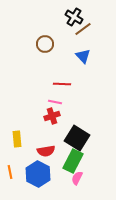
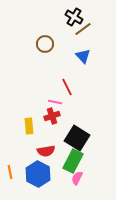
red line: moved 5 px right, 3 px down; rotated 60 degrees clockwise
yellow rectangle: moved 12 px right, 13 px up
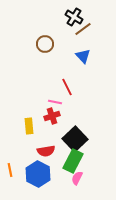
black square: moved 2 px left, 1 px down; rotated 15 degrees clockwise
orange line: moved 2 px up
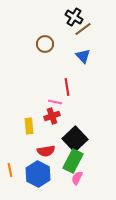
red line: rotated 18 degrees clockwise
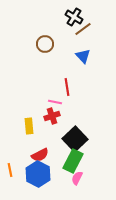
red semicircle: moved 6 px left, 4 px down; rotated 18 degrees counterclockwise
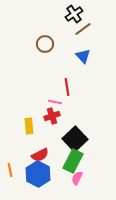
black cross: moved 3 px up; rotated 24 degrees clockwise
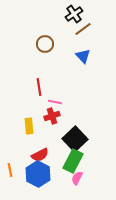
red line: moved 28 px left
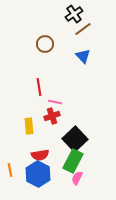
red semicircle: rotated 18 degrees clockwise
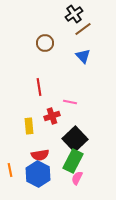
brown circle: moved 1 px up
pink line: moved 15 px right
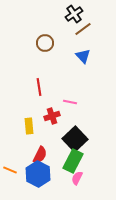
red semicircle: rotated 54 degrees counterclockwise
orange line: rotated 56 degrees counterclockwise
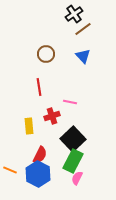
brown circle: moved 1 px right, 11 px down
black square: moved 2 px left
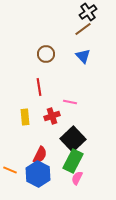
black cross: moved 14 px right, 2 px up
yellow rectangle: moved 4 px left, 9 px up
